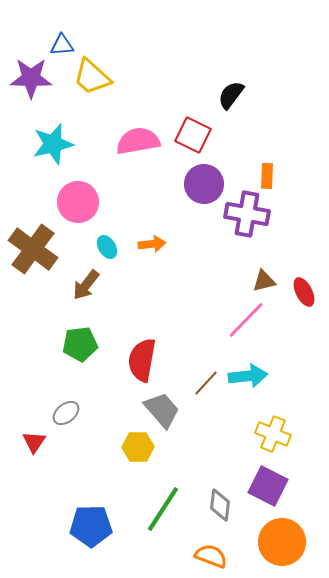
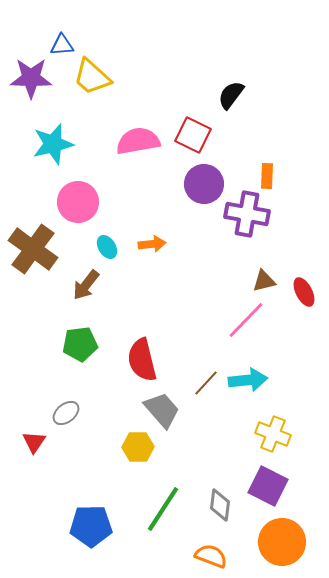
red semicircle: rotated 24 degrees counterclockwise
cyan arrow: moved 4 px down
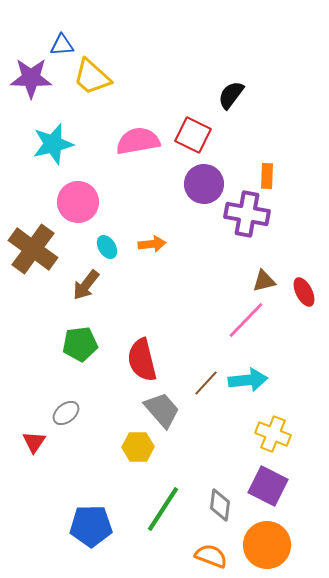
orange circle: moved 15 px left, 3 px down
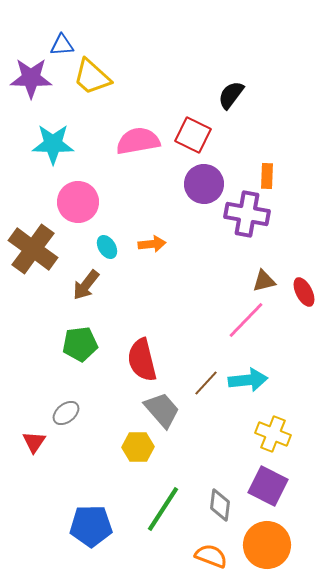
cyan star: rotated 15 degrees clockwise
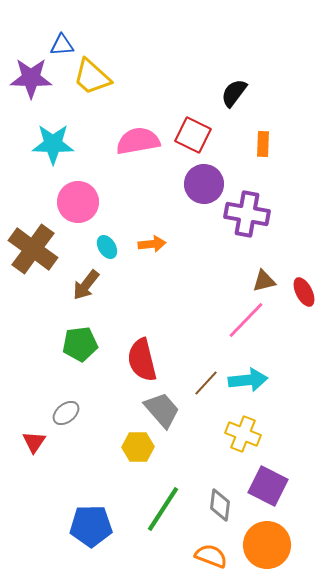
black semicircle: moved 3 px right, 2 px up
orange rectangle: moved 4 px left, 32 px up
yellow cross: moved 30 px left
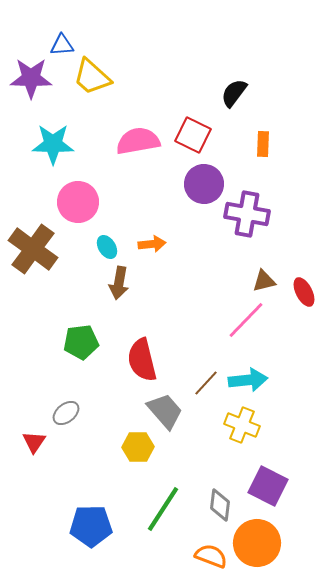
brown arrow: moved 33 px right, 2 px up; rotated 28 degrees counterclockwise
green pentagon: moved 1 px right, 2 px up
gray trapezoid: moved 3 px right, 1 px down
yellow cross: moved 1 px left, 9 px up
orange circle: moved 10 px left, 2 px up
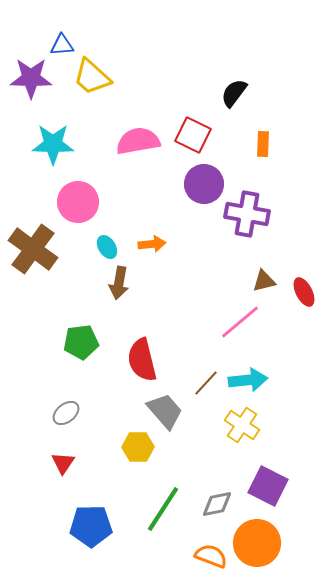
pink line: moved 6 px left, 2 px down; rotated 6 degrees clockwise
yellow cross: rotated 12 degrees clockwise
red triangle: moved 29 px right, 21 px down
gray diamond: moved 3 px left, 1 px up; rotated 72 degrees clockwise
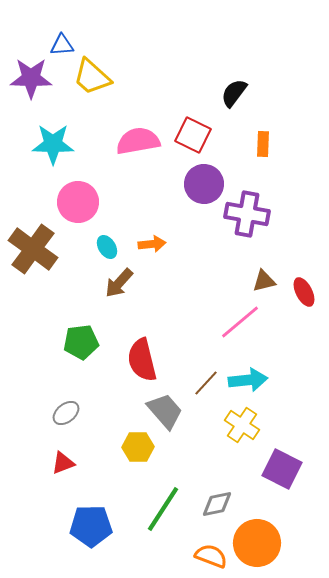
brown arrow: rotated 32 degrees clockwise
red triangle: rotated 35 degrees clockwise
purple square: moved 14 px right, 17 px up
